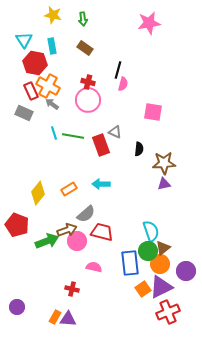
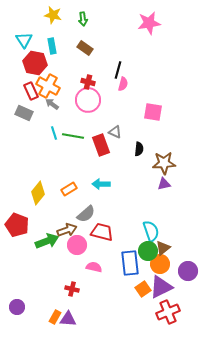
pink circle at (77, 241): moved 4 px down
purple circle at (186, 271): moved 2 px right
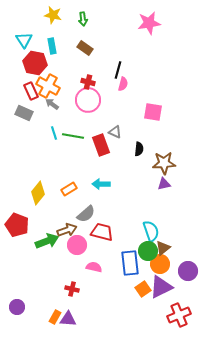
red cross at (168, 312): moved 11 px right, 3 px down
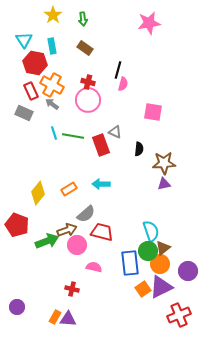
yellow star at (53, 15): rotated 24 degrees clockwise
orange cross at (48, 86): moved 4 px right, 1 px up
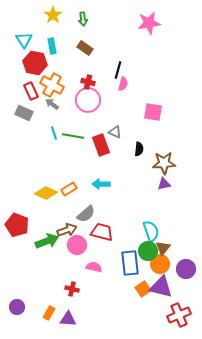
yellow diamond at (38, 193): moved 8 px right; rotated 75 degrees clockwise
brown triangle at (163, 248): rotated 14 degrees counterclockwise
purple circle at (188, 271): moved 2 px left, 2 px up
purple triangle at (161, 287): rotated 40 degrees clockwise
orange rectangle at (55, 317): moved 6 px left, 4 px up
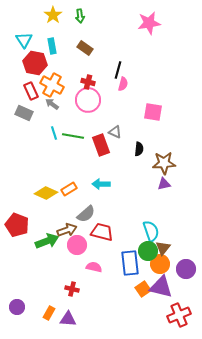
green arrow at (83, 19): moved 3 px left, 3 px up
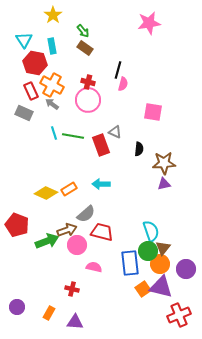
green arrow at (80, 16): moved 3 px right, 15 px down; rotated 32 degrees counterclockwise
purple triangle at (68, 319): moved 7 px right, 3 px down
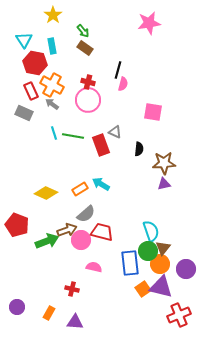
cyan arrow at (101, 184): rotated 30 degrees clockwise
orange rectangle at (69, 189): moved 11 px right
pink circle at (77, 245): moved 4 px right, 5 px up
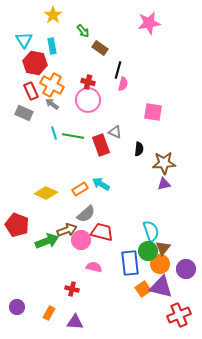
brown rectangle at (85, 48): moved 15 px right
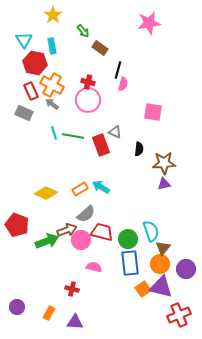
cyan arrow at (101, 184): moved 3 px down
green circle at (148, 251): moved 20 px left, 12 px up
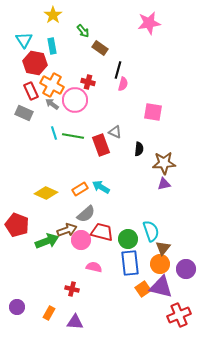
pink circle at (88, 100): moved 13 px left
